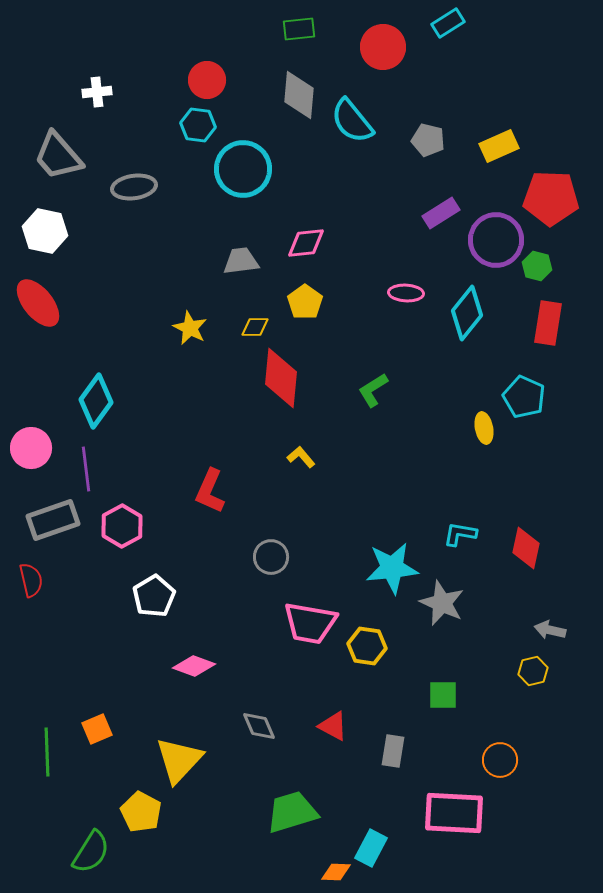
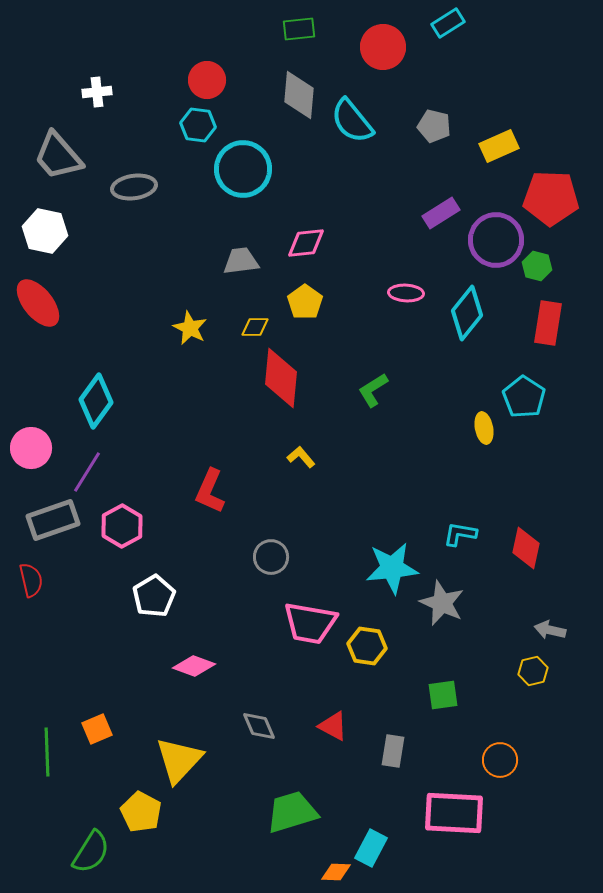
gray pentagon at (428, 140): moved 6 px right, 14 px up
cyan pentagon at (524, 397): rotated 9 degrees clockwise
purple line at (86, 469): moved 1 px right, 3 px down; rotated 39 degrees clockwise
green square at (443, 695): rotated 8 degrees counterclockwise
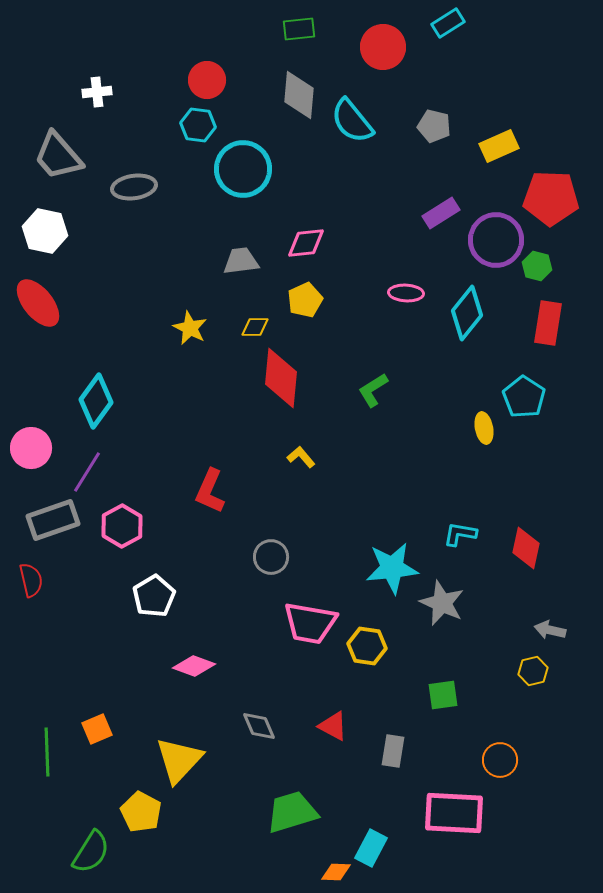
yellow pentagon at (305, 302): moved 2 px up; rotated 12 degrees clockwise
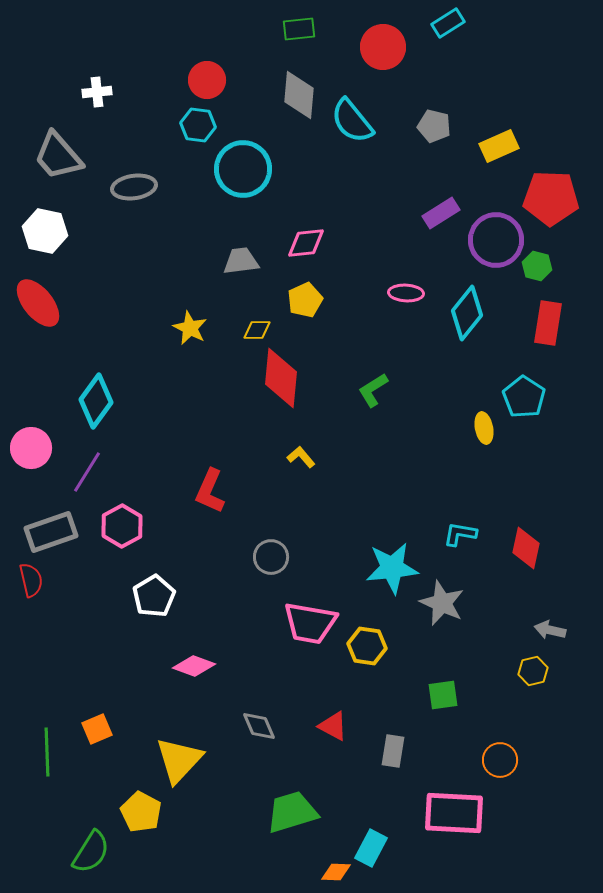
yellow diamond at (255, 327): moved 2 px right, 3 px down
gray rectangle at (53, 520): moved 2 px left, 12 px down
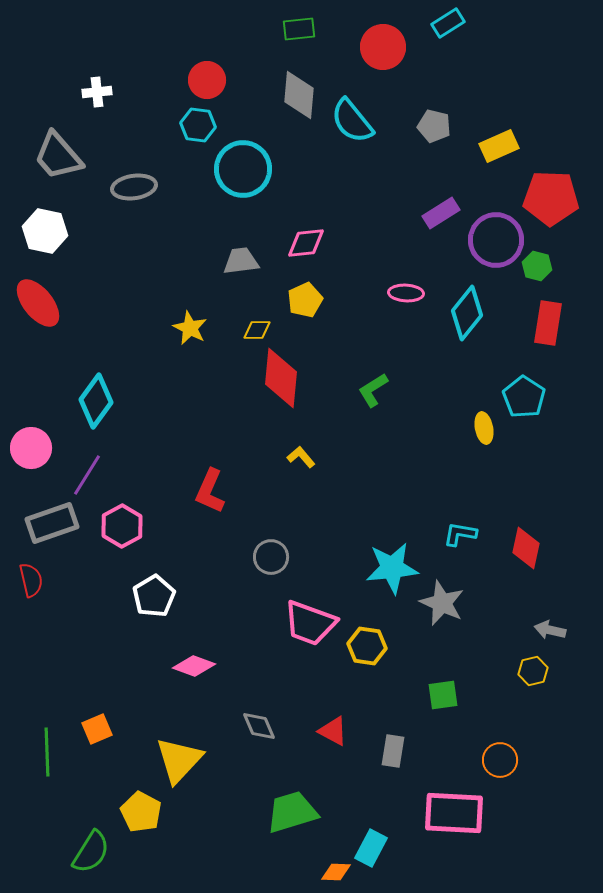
purple line at (87, 472): moved 3 px down
gray rectangle at (51, 532): moved 1 px right, 9 px up
pink trapezoid at (310, 623): rotated 10 degrees clockwise
red triangle at (333, 726): moved 5 px down
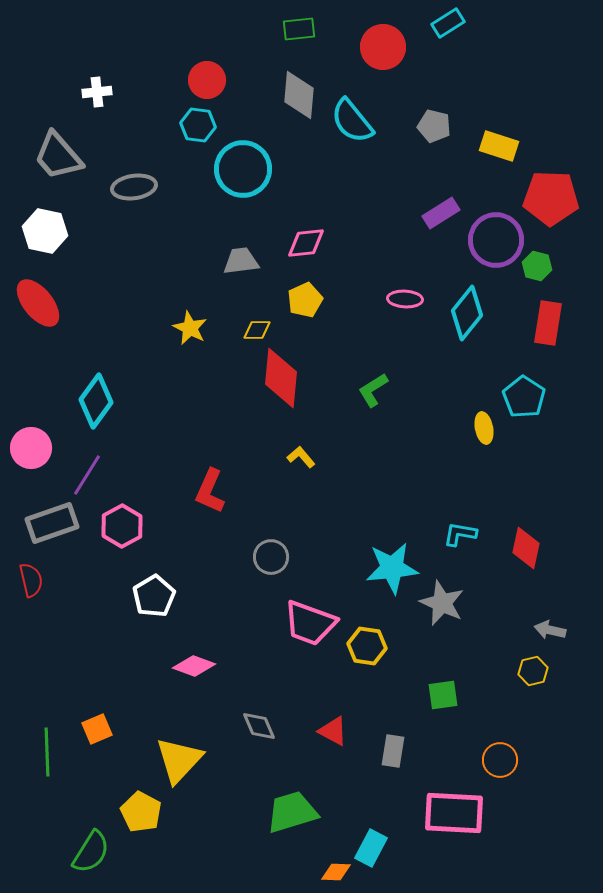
yellow rectangle at (499, 146): rotated 42 degrees clockwise
pink ellipse at (406, 293): moved 1 px left, 6 px down
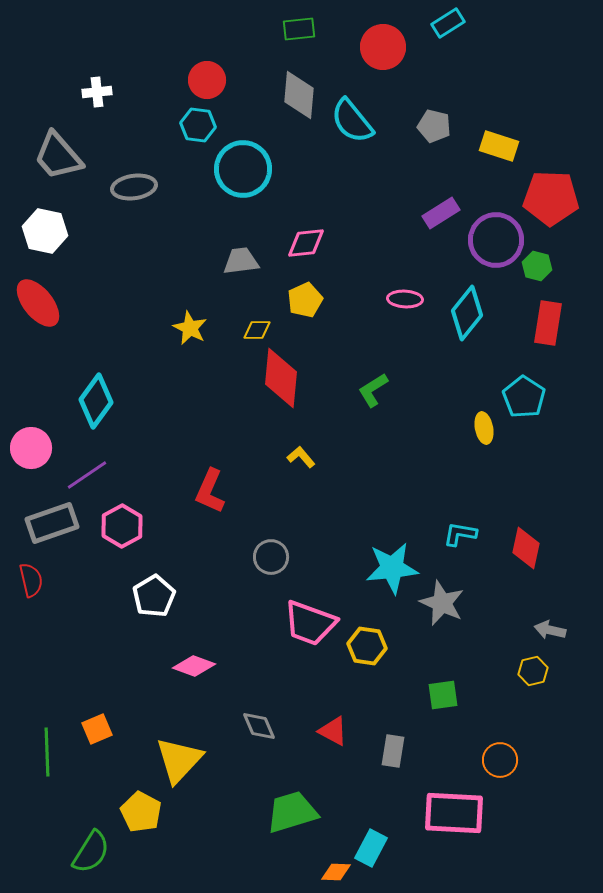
purple line at (87, 475): rotated 24 degrees clockwise
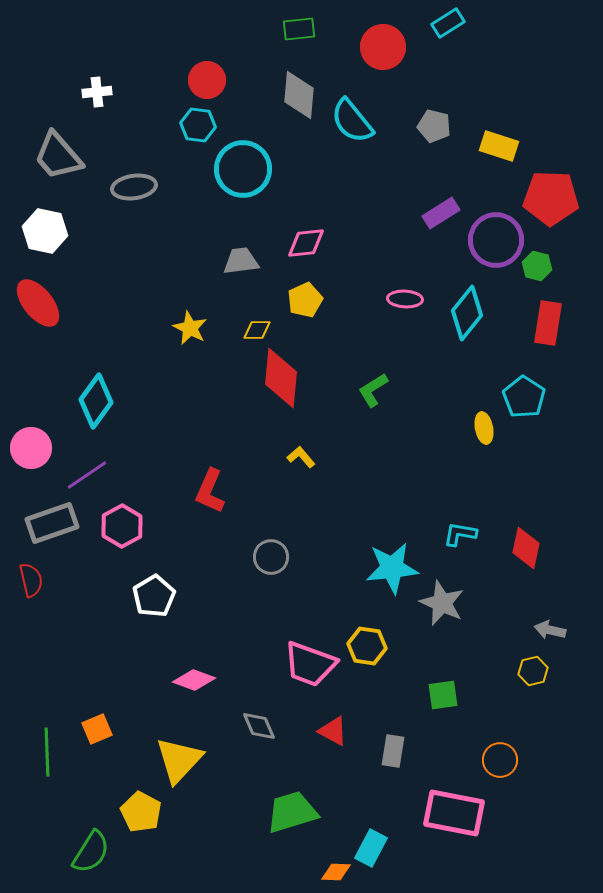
pink trapezoid at (310, 623): moved 41 px down
pink diamond at (194, 666): moved 14 px down
pink rectangle at (454, 813): rotated 8 degrees clockwise
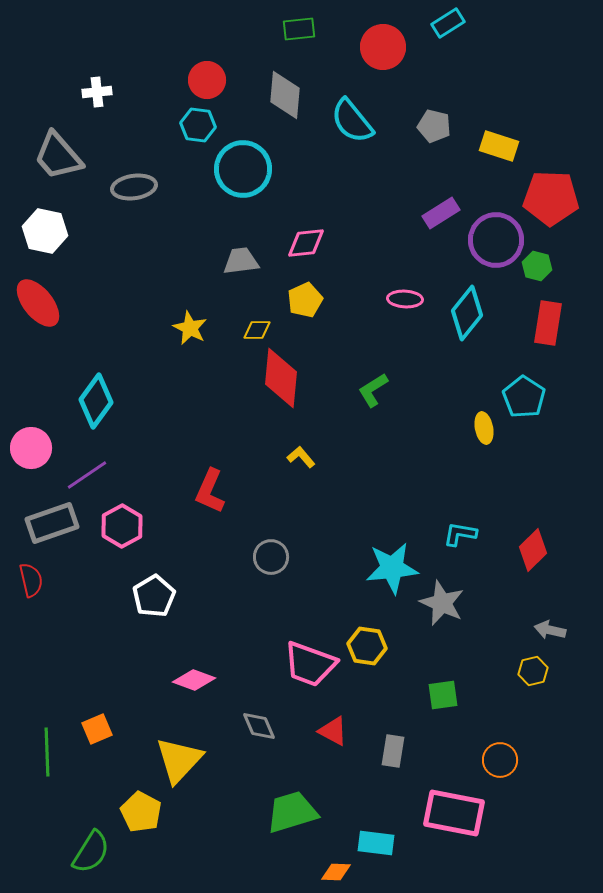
gray diamond at (299, 95): moved 14 px left
red diamond at (526, 548): moved 7 px right, 2 px down; rotated 33 degrees clockwise
cyan rectangle at (371, 848): moved 5 px right, 5 px up; rotated 69 degrees clockwise
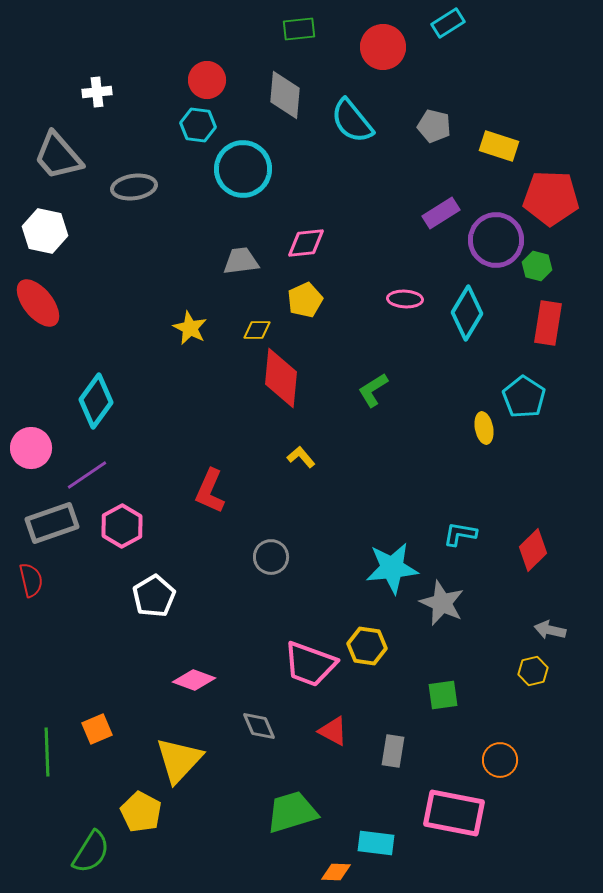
cyan diamond at (467, 313): rotated 8 degrees counterclockwise
